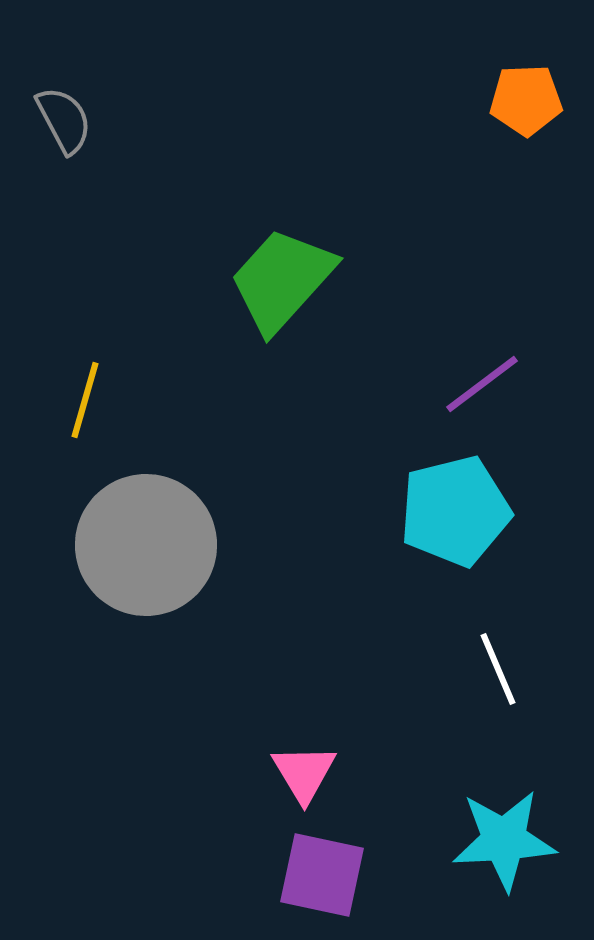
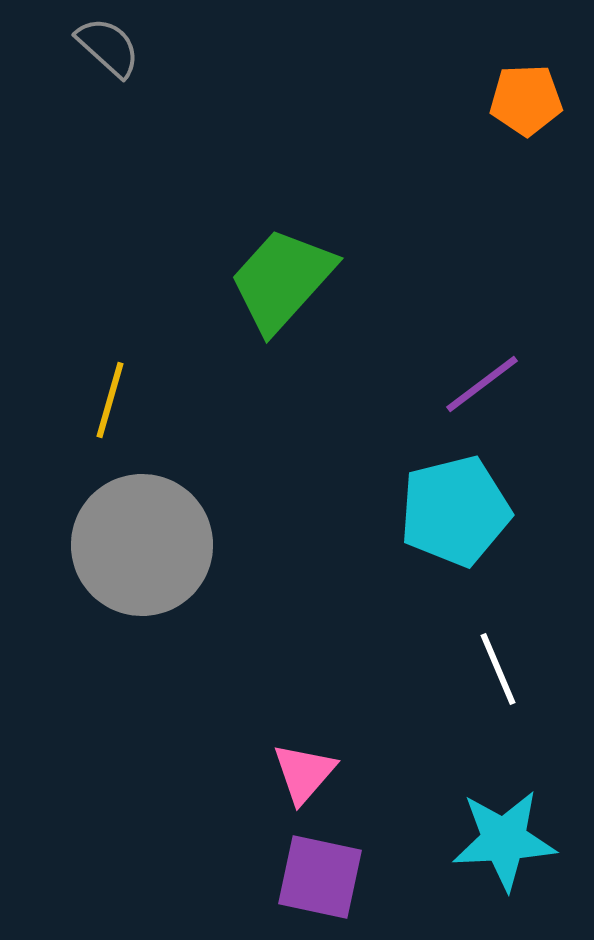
gray semicircle: moved 44 px right, 73 px up; rotated 20 degrees counterclockwise
yellow line: moved 25 px right
gray circle: moved 4 px left
pink triangle: rotated 12 degrees clockwise
purple square: moved 2 px left, 2 px down
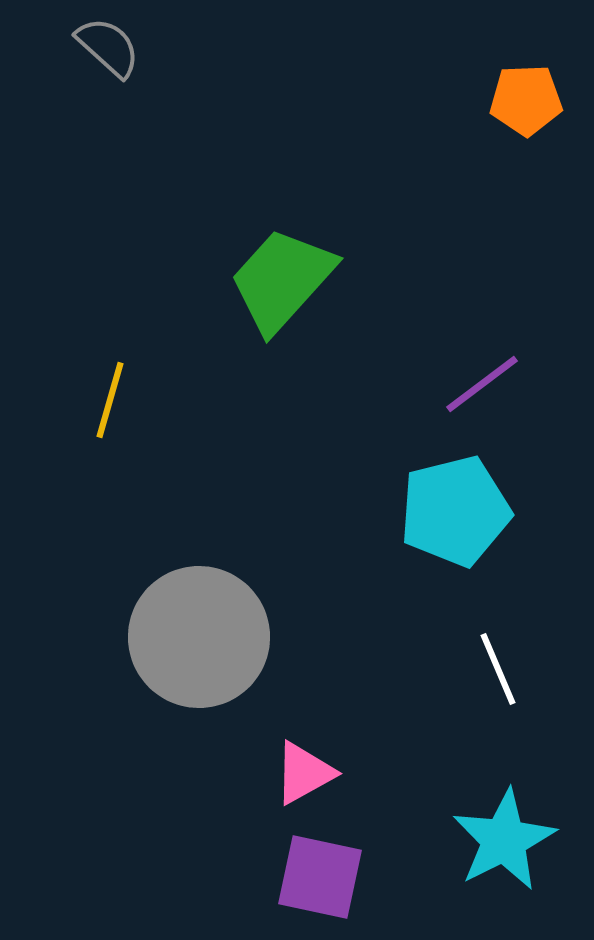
gray circle: moved 57 px right, 92 px down
pink triangle: rotated 20 degrees clockwise
cyan star: rotated 24 degrees counterclockwise
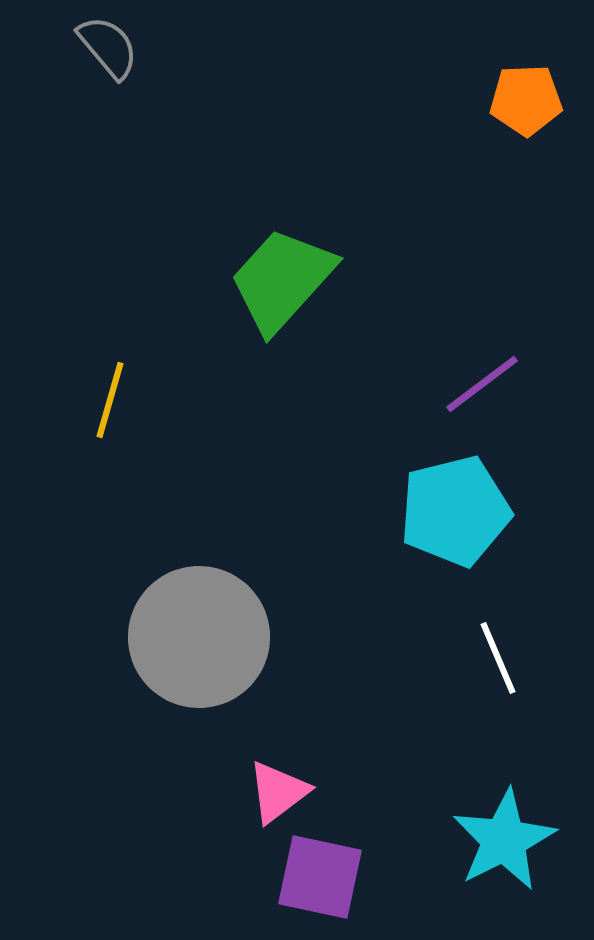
gray semicircle: rotated 8 degrees clockwise
white line: moved 11 px up
pink triangle: moved 26 px left, 19 px down; rotated 8 degrees counterclockwise
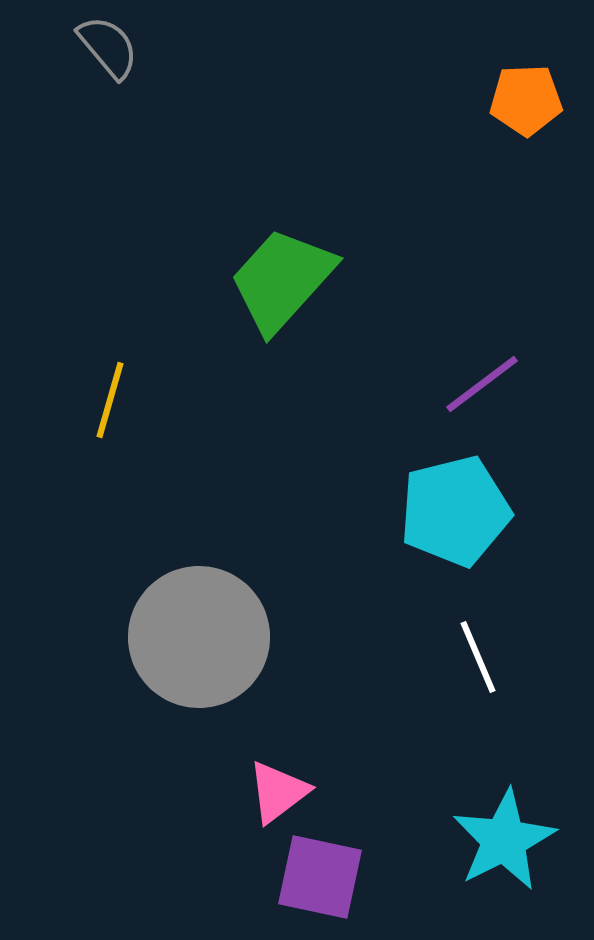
white line: moved 20 px left, 1 px up
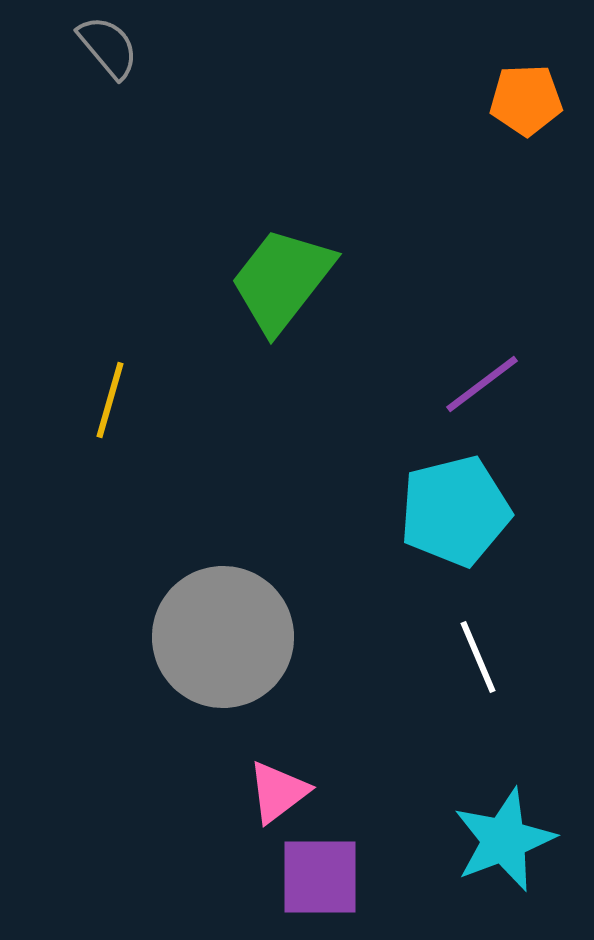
green trapezoid: rotated 4 degrees counterclockwise
gray circle: moved 24 px right
cyan star: rotated 6 degrees clockwise
purple square: rotated 12 degrees counterclockwise
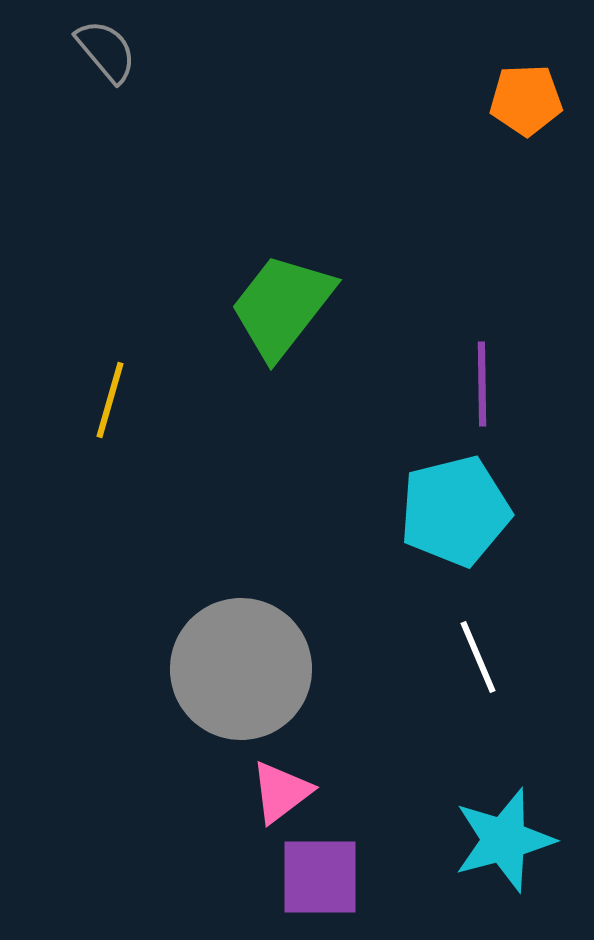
gray semicircle: moved 2 px left, 4 px down
green trapezoid: moved 26 px down
purple line: rotated 54 degrees counterclockwise
gray circle: moved 18 px right, 32 px down
pink triangle: moved 3 px right
cyan star: rotated 6 degrees clockwise
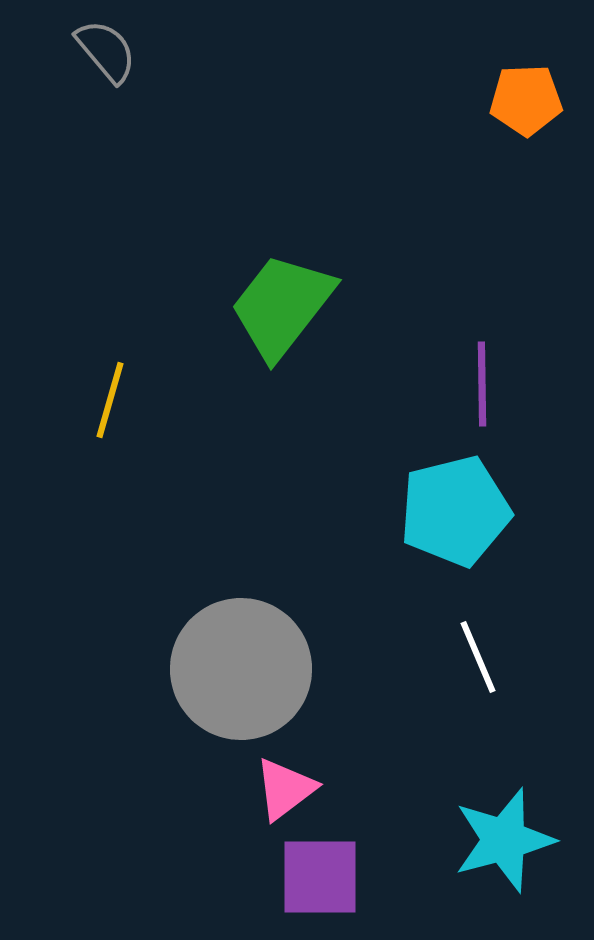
pink triangle: moved 4 px right, 3 px up
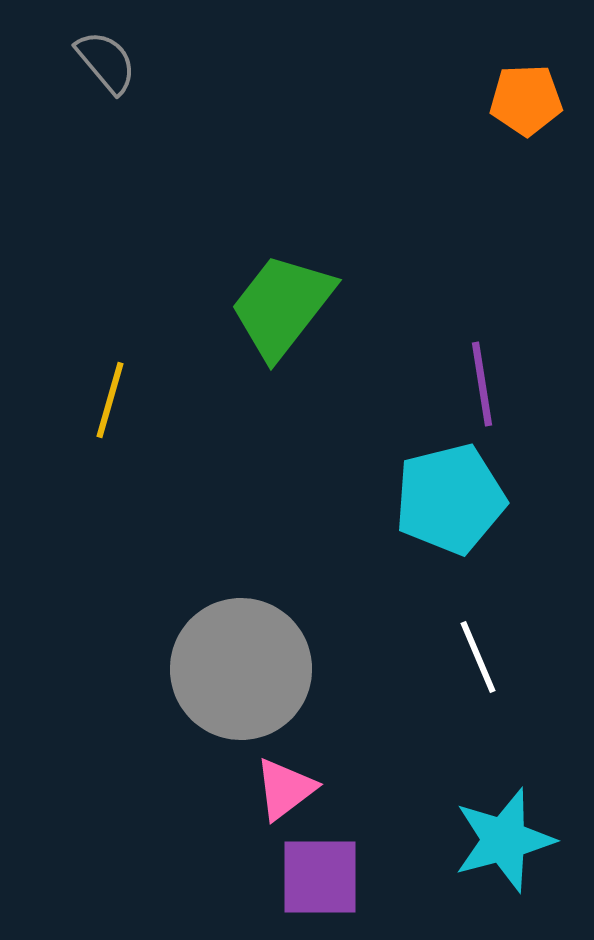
gray semicircle: moved 11 px down
purple line: rotated 8 degrees counterclockwise
cyan pentagon: moved 5 px left, 12 px up
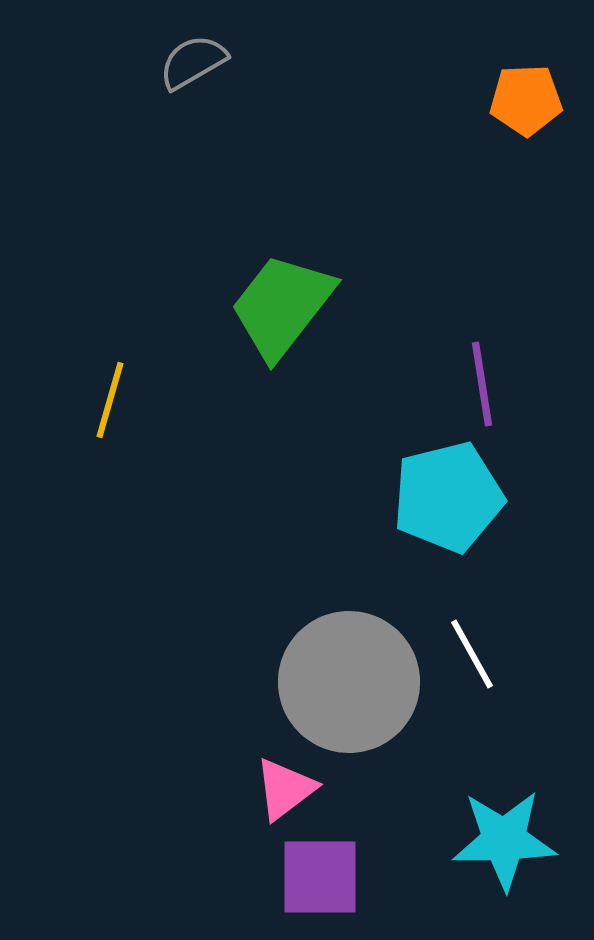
gray semicircle: moved 87 px right; rotated 80 degrees counterclockwise
cyan pentagon: moved 2 px left, 2 px up
white line: moved 6 px left, 3 px up; rotated 6 degrees counterclockwise
gray circle: moved 108 px right, 13 px down
cyan star: rotated 14 degrees clockwise
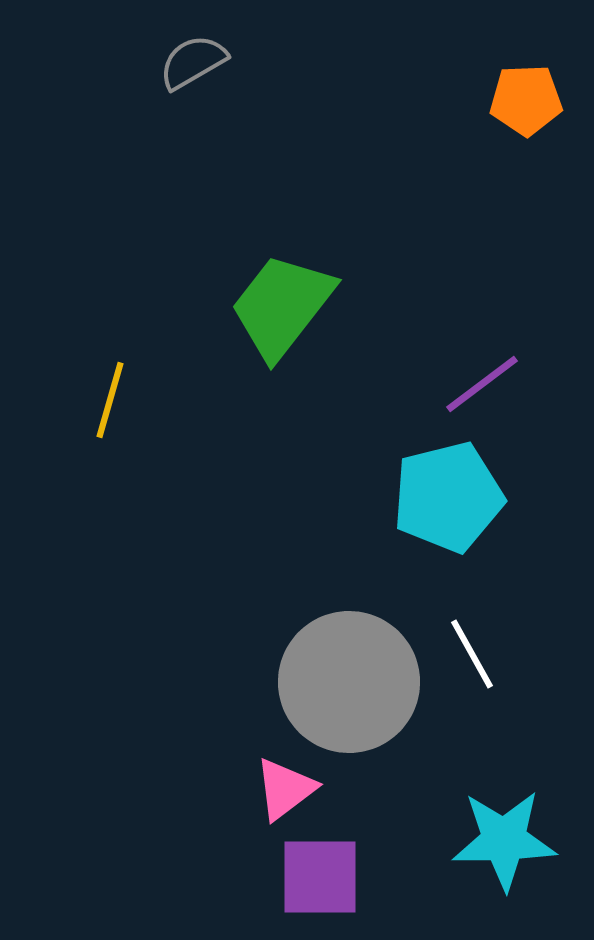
purple line: rotated 62 degrees clockwise
